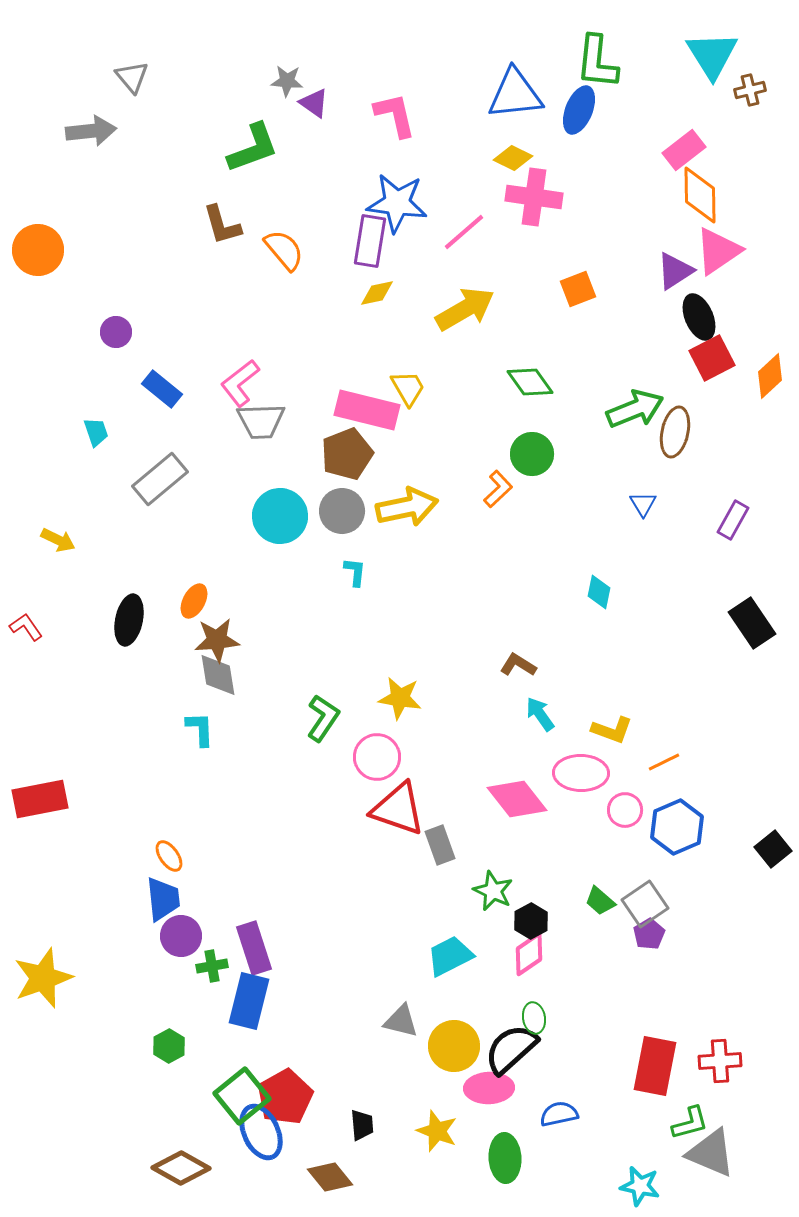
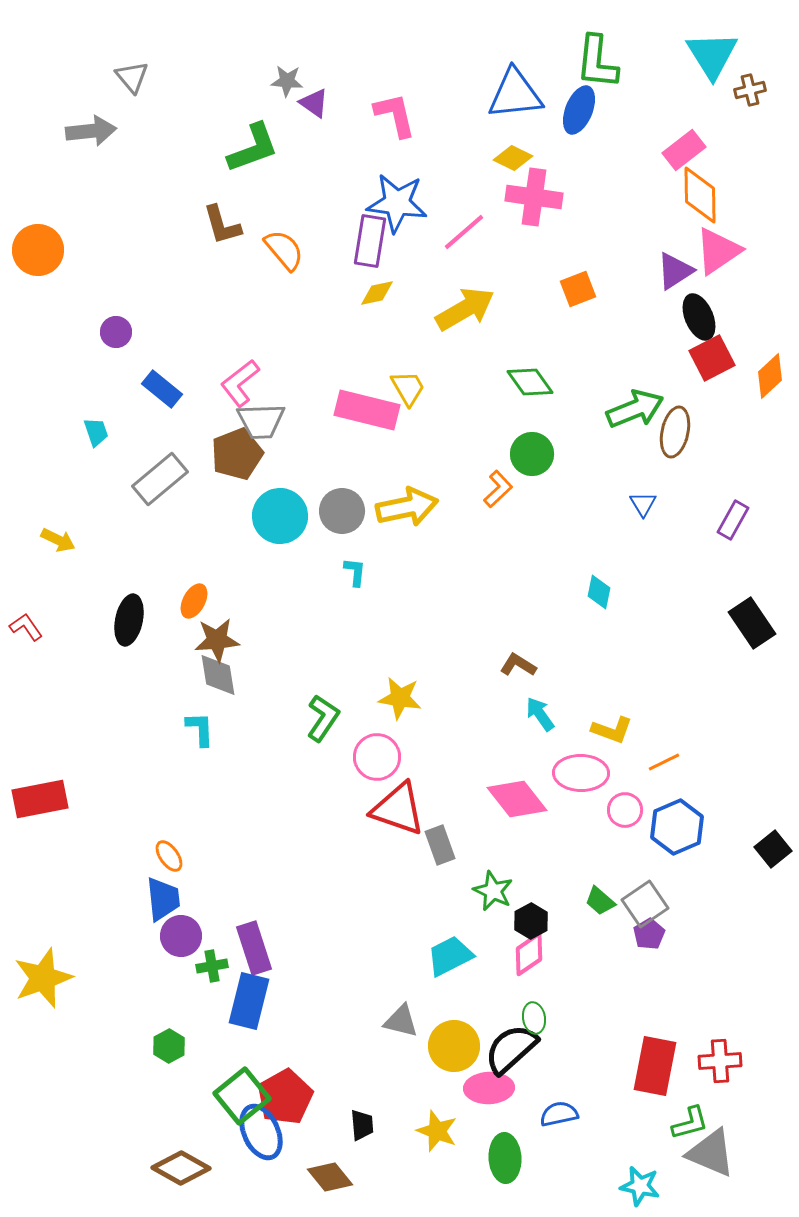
brown pentagon at (347, 454): moved 110 px left
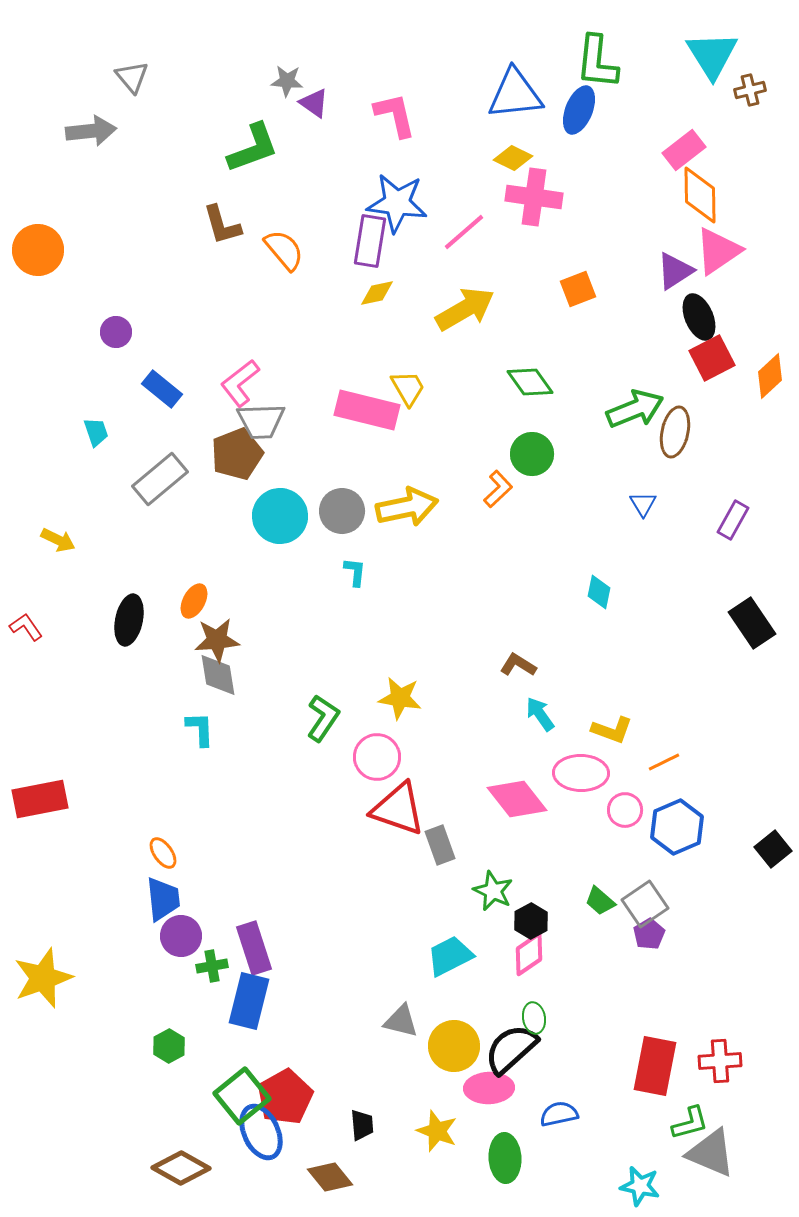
orange ellipse at (169, 856): moved 6 px left, 3 px up
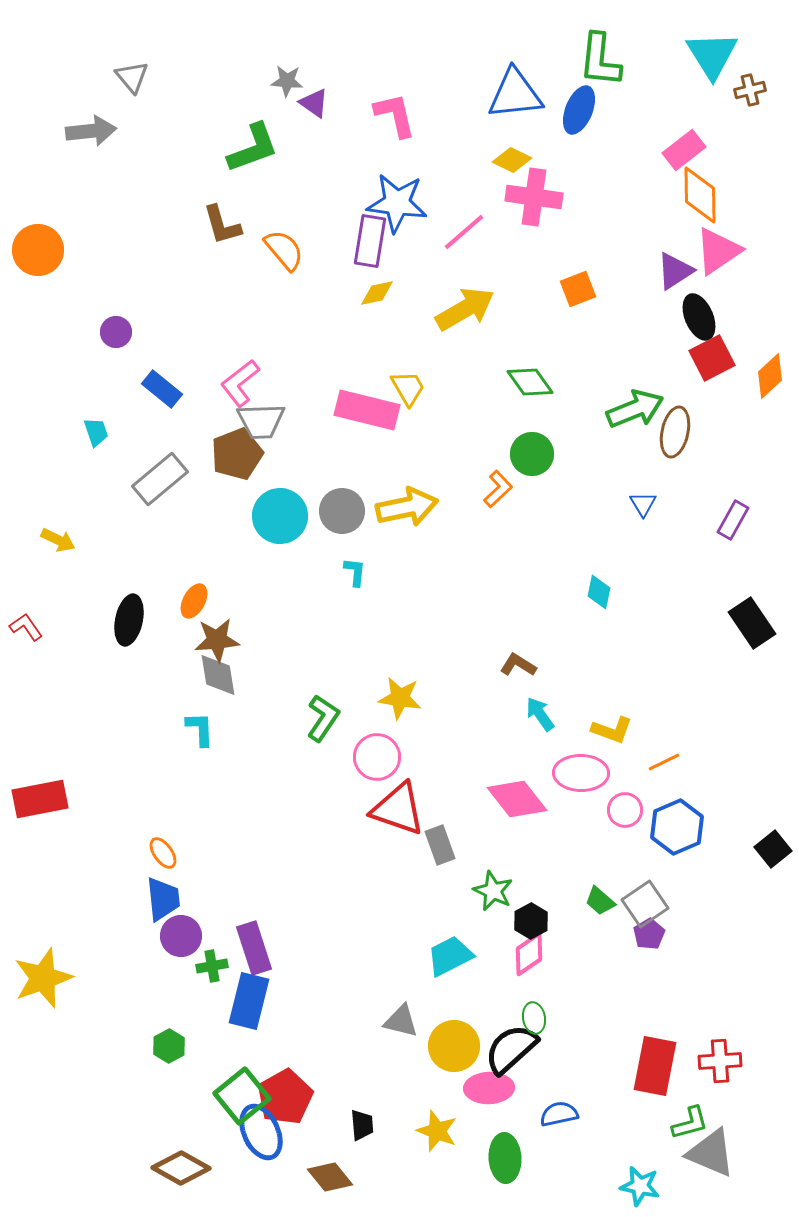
green L-shape at (597, 62): moved 3 px right, 2 px up
yellow diamond at (513, 158): moved 1 px left, 2 px down
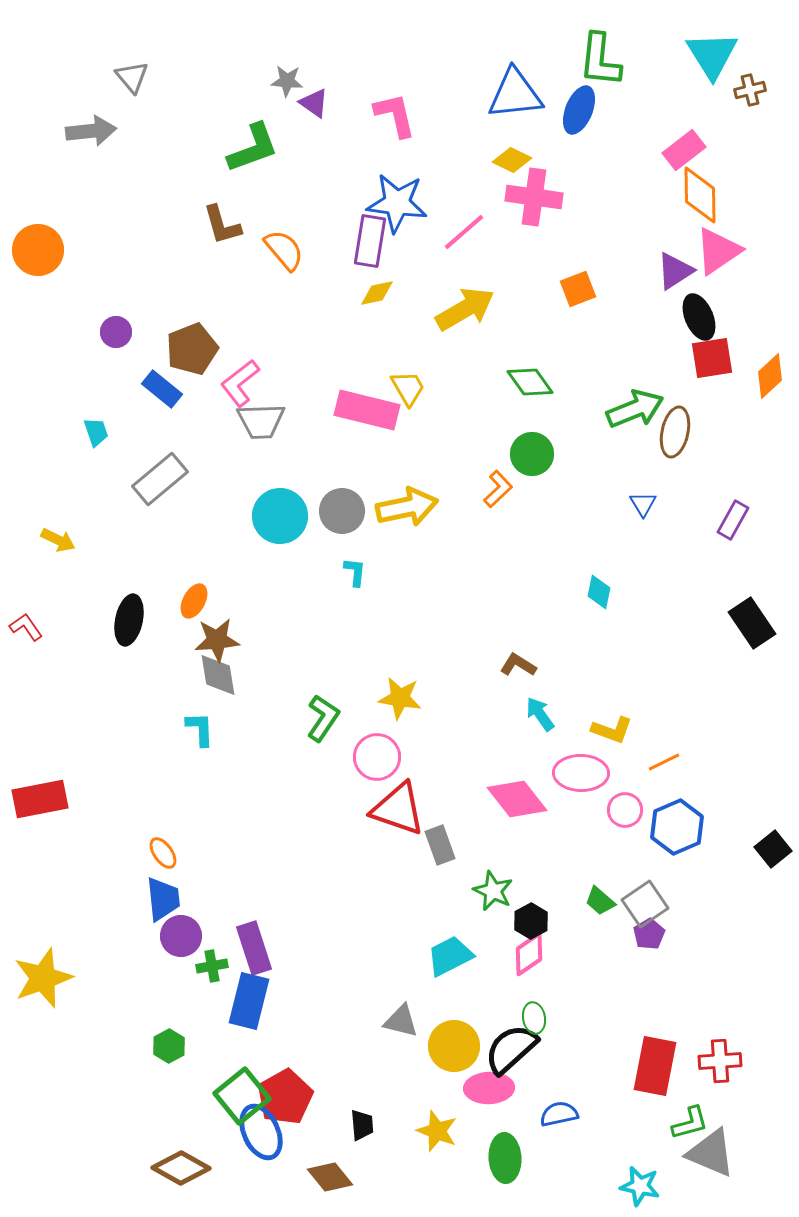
red square at (712, 358): rotated 18 degrees clockwise
brown pentagon at (237, 454): moved 45 px left, 105 px up
